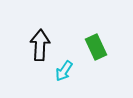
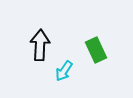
green rectangle: moved 3 px down
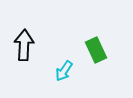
black arrow: moved 16 px left
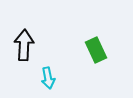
cyan arrow: moved 16 px left, 7 px down; rotated 45 degrees counterclockwise
